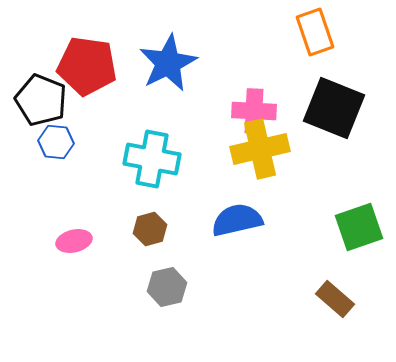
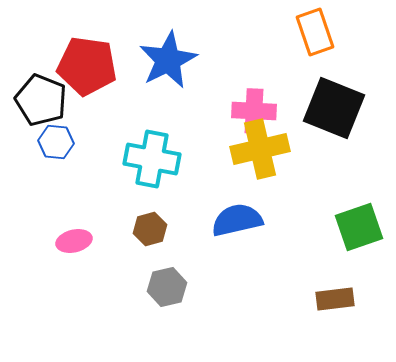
blue star: moved 3 px up
brown rectangle: rotated 48 degrees counterclockwise
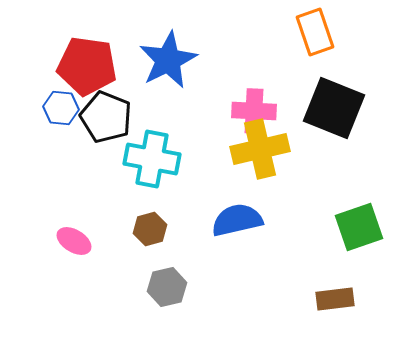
black pentagon: moved 65 px right, 17 px down
blue hexagon: moved 5 px right, 34 px up
pink ellipse: rotated 44 degrees clockwise
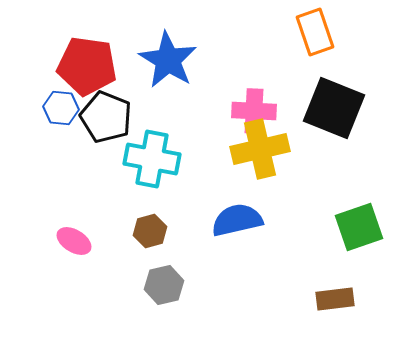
blue star: rotated 14 degrees counterclockwise
brown hexagon: moved 2 px down
gray hexagon: moved 3 px left, 2 px up
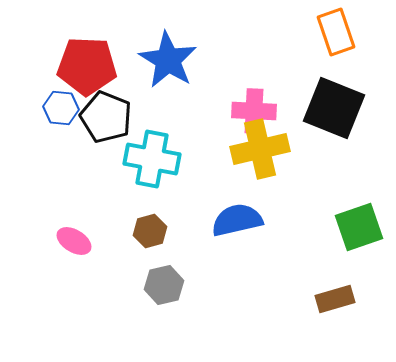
orange rectangle: moved 21 px right
red pentagon: rotated 6 degrees counterclockwise
brown rectangle: rotated 9 degrees counterclockwise
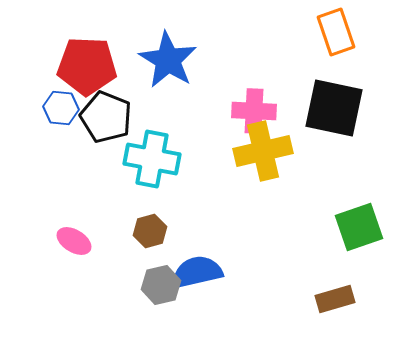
black square: rotated 10 degrees counterclockwise
yellow cross: moved 3 px right, 2 px down
blue semicircle: moved 40 px left, 52 px down
gray hexagon: moved 3 px left
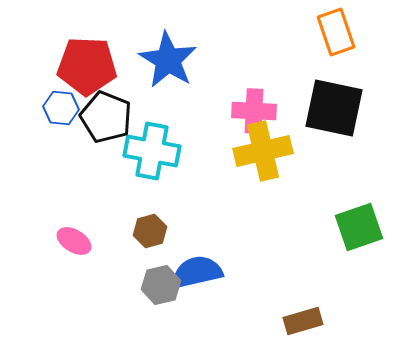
cyan cross: moved 8 px up
brown rectangle: moved 32 px left, 22 px down
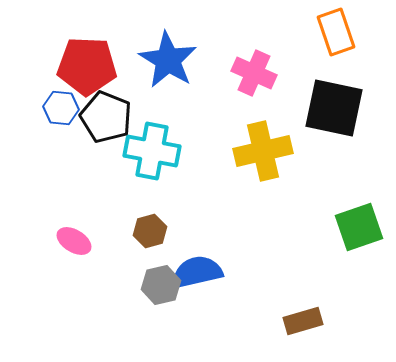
pink cross: moved 38 px up; rotated 21 degrees clockwise
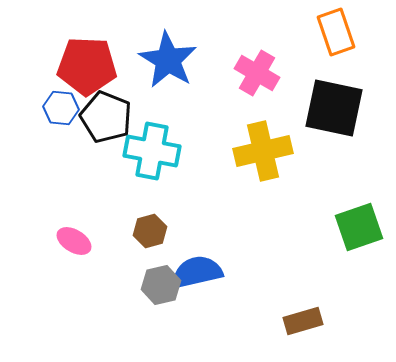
pink cross: moved 3 px right; rotated 6 degrees clockwise
